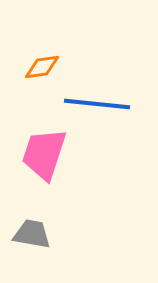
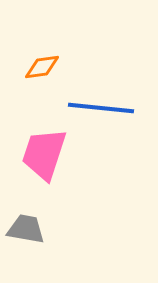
blue line: moved 4 px right, 4 px down
gray trapezoid: moved 6 px left, 5 px up
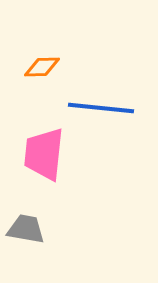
orange diamond: rotated 6 degrees clockwise
pink trapezoid: rotated 12 degrees counterclockwise
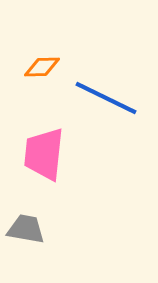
blue line: moved 5 px right, 10 px up; rotated 20 degrees clockwise
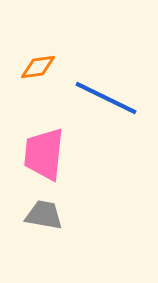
orange diamond: moved 4 px left; rotated 6 degrees counterclockwise
gray trapezoid: moved 18 px right, 14 px up
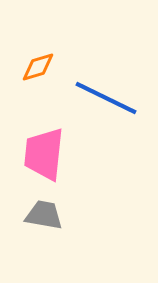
orange diamond: rotated 9 degrees counterclockwise
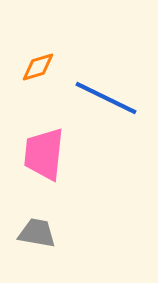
gray trapezoid: moved 7 px left, 18 px down
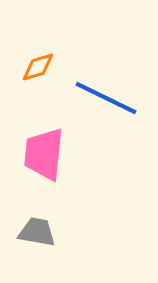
gray trapezoid: moved 1 px up
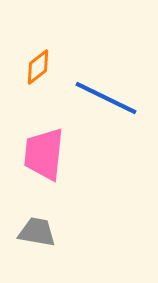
orange diamond: rotated 21 degrees counterclockwise
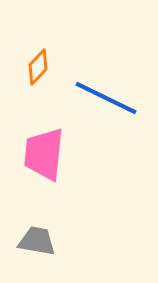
orange diamond: rotated 9 degrees counterclockwise
gray trapezoid: moved 9 px down
